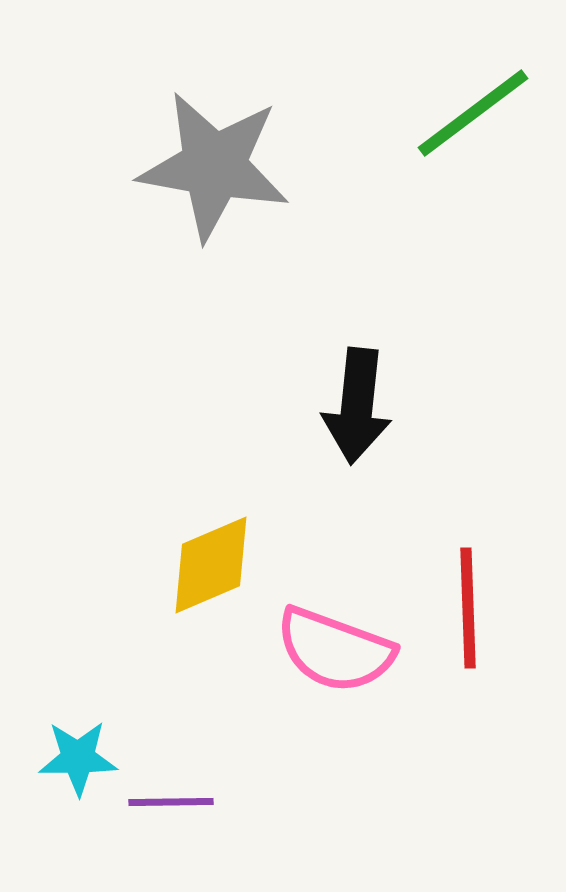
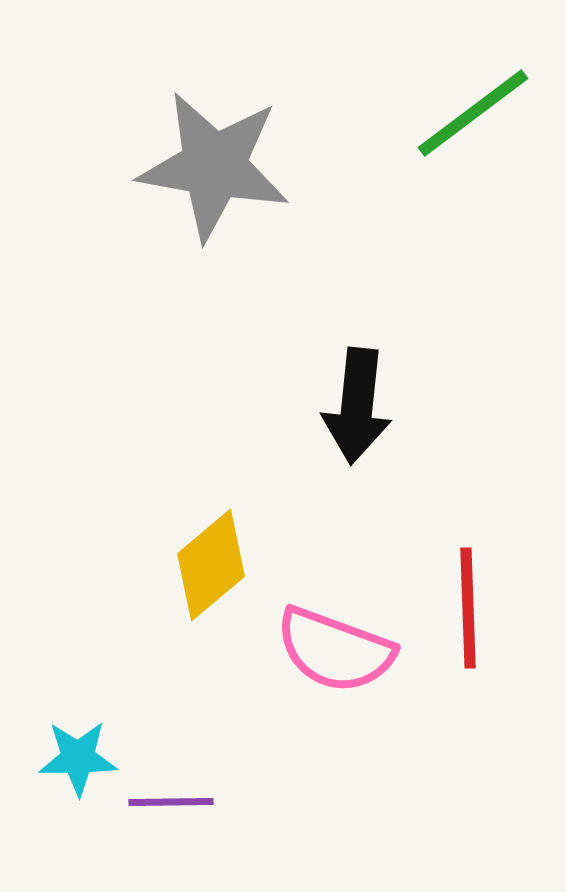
yellow diamond: rotated 17 degrees counterclockwise
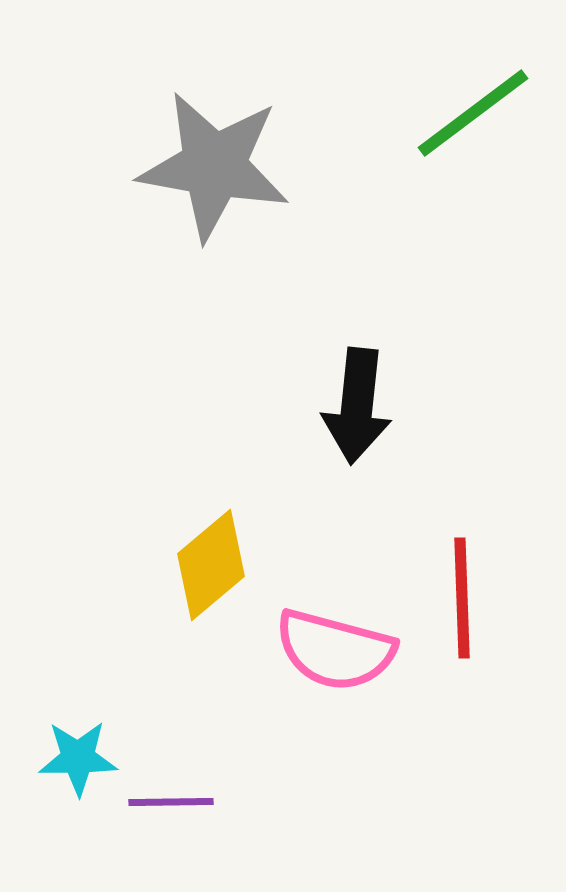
red line: moved 6 px left, 10 px up
pink semicircle: rotated 5 degrees counterclockwise
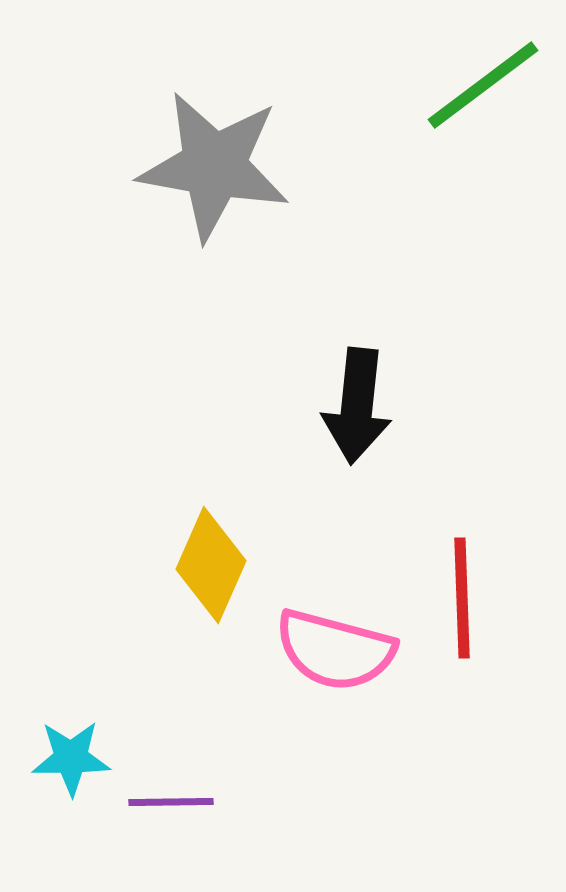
green line: moved 10 px right, 28 px up
yellow diamond: rotated 26 degrees counterclockwise
cyan star: moved 7 px left
